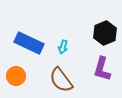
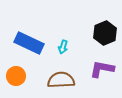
purple L-shape: rotated 85 degrees clockwise
brown semicircle: rotated 124 degrees clockwise
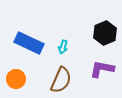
orange circle: moved 3 px down
brown semicircle: rotated 116 degrees clockwise
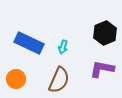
brown semicircle: moved 2 px left
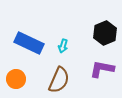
cyan arrow: moved 1 px up
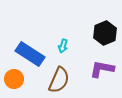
blue rectangle: moved 1 px right, 11 px down; rotated 8 degrees clockwise
orange circle: moved 2 px left
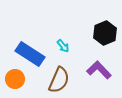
cyan arrow: rotated 56 degrees counterclockwise
purple L-shape: moved 3 px left, 1 px down; rotated 35 degrees clockwise
orange circle: moved 1 px right
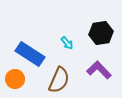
black hexagon: moved 4 px left; rotated 15 degrees clockwise
cyan arrow: moved 4 px right, 3 px up
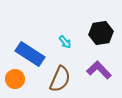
cyan arrow: moved 2 px left, 1 px up
brown semicircle: moved 1 px right, 1 px up
